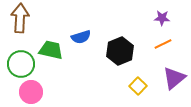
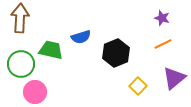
purple star: rotated 14 degrees clockwise
black hexagon: moved 4 px left, 2 px down
pink circle: moved 4 px right
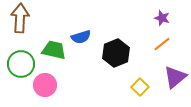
orange line: moved 1 px left; rotated 12 degrees counterclockwise
green trapezoid: moved 3 px right
purple triangle: moved 1 px right, 1 px up
yellow square: moved 2 px right, 1 px down
pink circle: moved 10 px right, 7 px up
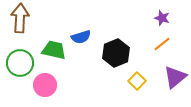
green circle: moved 1 px left, 1 px up
yellow square: moved 3 px left, 6 px up
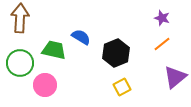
blue semicircle: rotated 132 degrees counterclockwise
yellow square: moved 15 px left, 6 px down; rotated 18 degrees clockwise
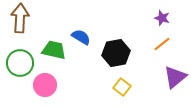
black hexagon: rotated 12 degrees clockwise
yellow square: rotated 24 degrees counterclockwise
